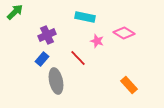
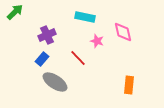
pink diamond: moved 1 px left, 1 px up; rotated 45 degrees clockwise
gray ellipse: moved 1 px left, 1 px down; rotated 45 degrees counterclockwise
orange rectangle: rotated 48 degrees clockwise
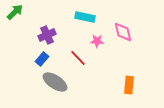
pink star: rotated 16 degrees counterclockwise
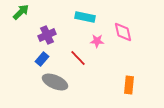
green arrow: moved 6 px right
gray ellipse: rotated 10 degrees counterclockwise
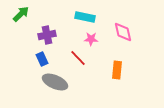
green arrow: moved 2 px down
purple cross: rotated 12 degrees clockwise
pink star: moved 6 px left, 2 px up
blue rectangle: rotated 64 degrees counterclockwise
orange rectangle: moved 12 px left, 15 px up
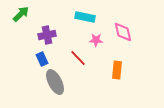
pink star: moved 5 px right, 1 px down
gray ellipse: rotated 40 degrees clockwise
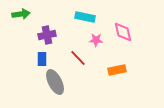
green arrow: rotated 36 degrees clockwise
blue rectangle: rotated 24 degrees clockwise
orange rectangle: rotated 72 degrees clockwise
